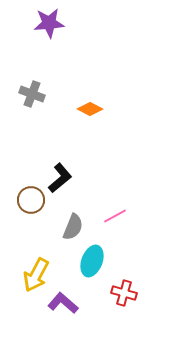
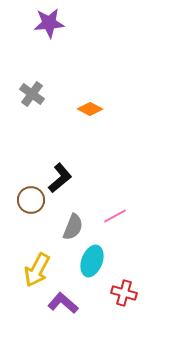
gray cross: rotated 15 degrees clockwise
yellow arrow: moved 1 px right, 5 px up
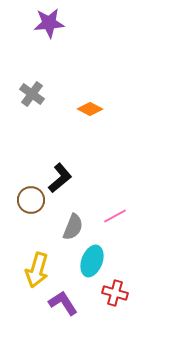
yellow arrow: rotated 12 degrees counterclockwise
red cross: moved 9 px left
purple L-shape: rotated 16 degrees clockwise
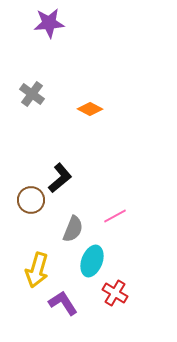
gray semicircle: moved 2 px down
red cross: rotated 15 degrees clockwise
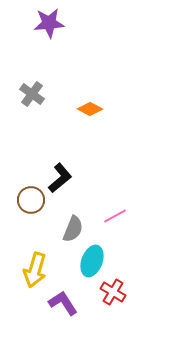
yellow arrow: moved 2 px left
red cross: moved 2 px left, 1 px up
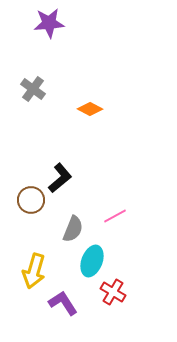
gray cross: moved 1 px right, 5 px up
yellow arrow: moved 1 px left, 1 px down
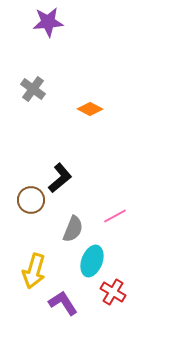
purple star: moved 1 px left, 1 px up
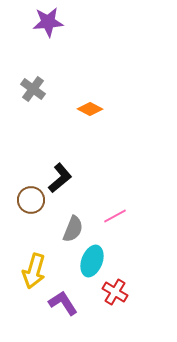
red cross: moved 2 px right
